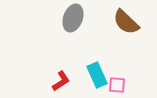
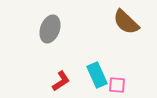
gray ellipse: moved 23 px left, 11 px down
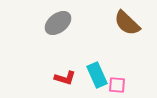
brown semicircle: moved 1 px right, 1 px down
gray ellipse: moved 8 px right, 6 px up; rotated 32 degrees clockwise
red L-shape: moved 4 px right, 3 px up; rotated 50 degrees clockwise
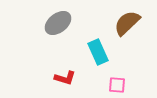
brown semicircle: rotated 92 degrees clockwise
cyan rectangle: moved 1 px right, 23 px up
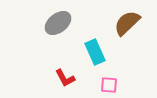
cyan rectangle: moved 3 px left
red L-shape: rotated 45 degrees clockwise
pink square: moved 8 px left
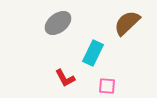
cyan rectangle: moved 2 px left, 1 px down; rotated 50 degrees clockwise
pink square: moved 2 px left, 1 px down
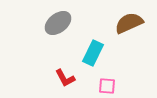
brown semicircle: moved 2 px right; rotated 20 degrees clockwise
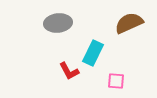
gray ellipse: rotated 32 degrees clockwise
red L-shape: moved 4 px right, 7 px up
pink square: moved 9 px right, 5 px up
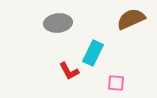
brown semicircle: moved 2 px right, 4 px up
pink square: moved 2 px down
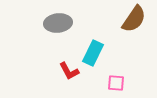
brown semicircle: moved 3 px right; rotated 148 degrees clockwise
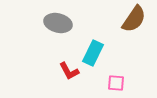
gray ellipse: rotated 20 degrees clockwise
